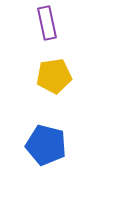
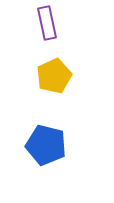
yellow pentagon: rotated 16 degrees counterclockwise
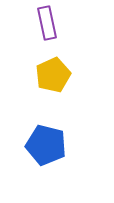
yellow pentagon: moved 1 px left, 1 px up
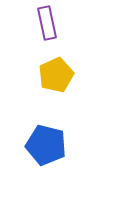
yellow pentagon: moved 3 px right
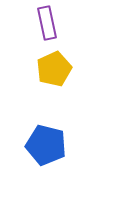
yellow pentagon: moved 2 px left, 6 px up
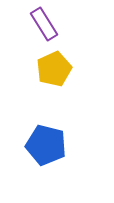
purple rectangle: moved 3 px left, 1 px down; rotated 20 degrees counterclockwise
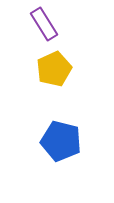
blue pentagon: moved 15 px right, 4 px up
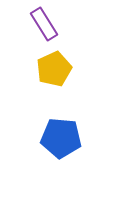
blue pentagon: moved 3 px up; rotated 9 degrees counterclockwise
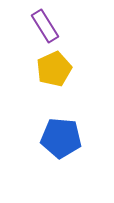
purple rectangle: moved 1 px right, 2 px down
